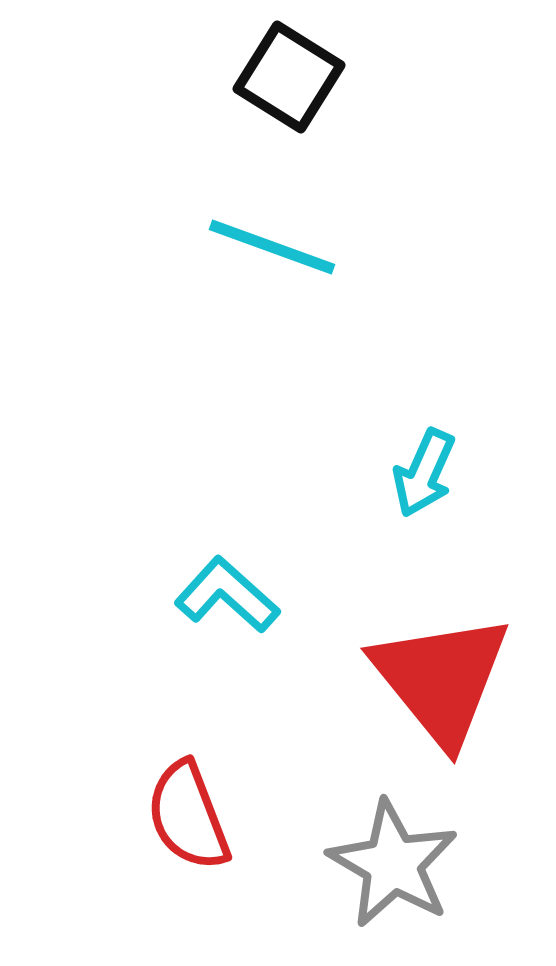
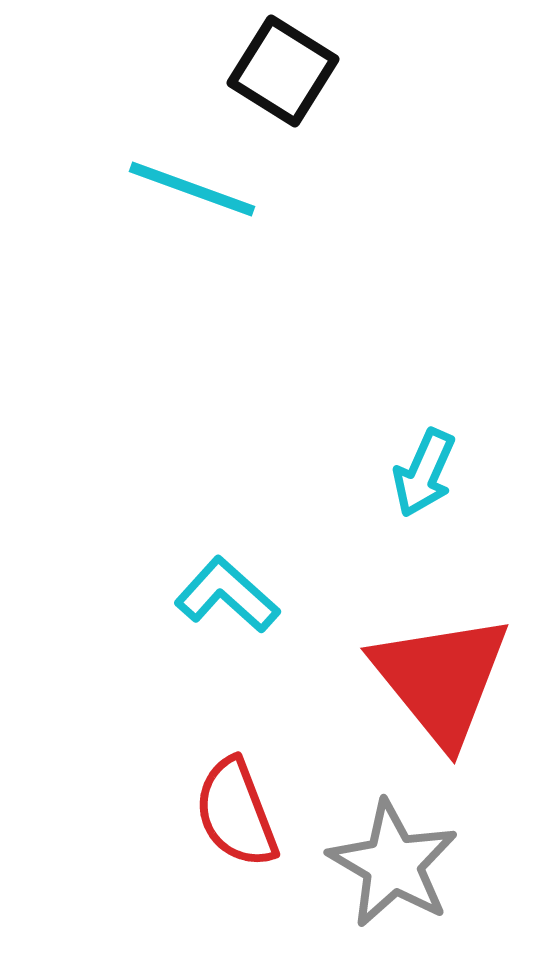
black square: moved 6 px left, 6 px up
cyan line: moved 80 px left, 58 px up
red semicircle: moved 48 px right, 3 px up
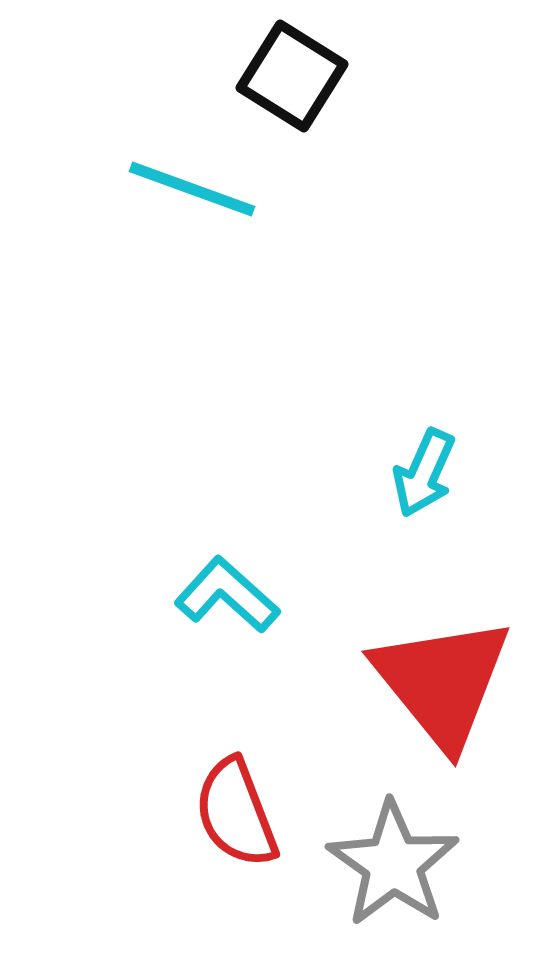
black square: moved 9 px right, 5 px down
red triangle: moved 1 px right, 3 px down
gray star: rotated 5 degrees clockwise
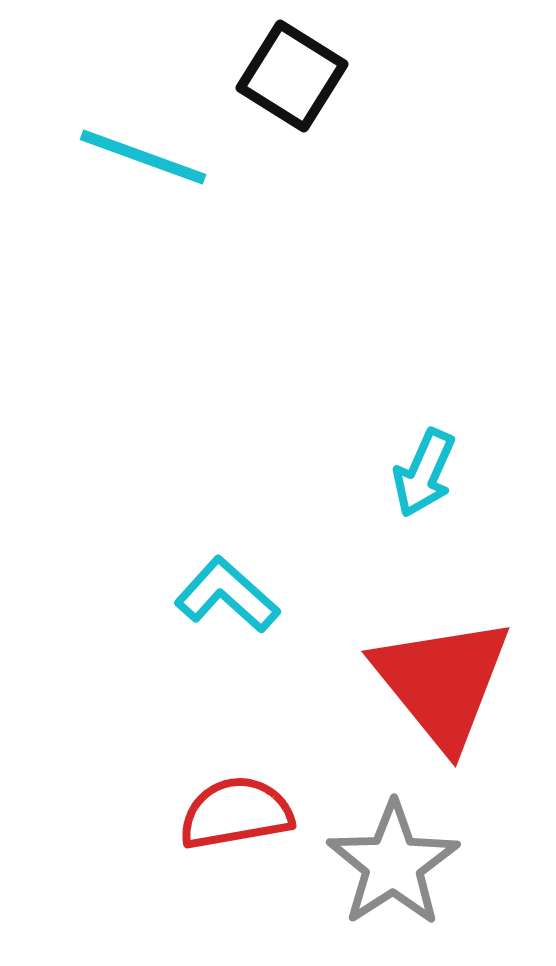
cyan line: moved 49 px left, 32 px up
red semicircle: rotated 101 degrees clockwise
gray star: rotated 4 degrees clockwise
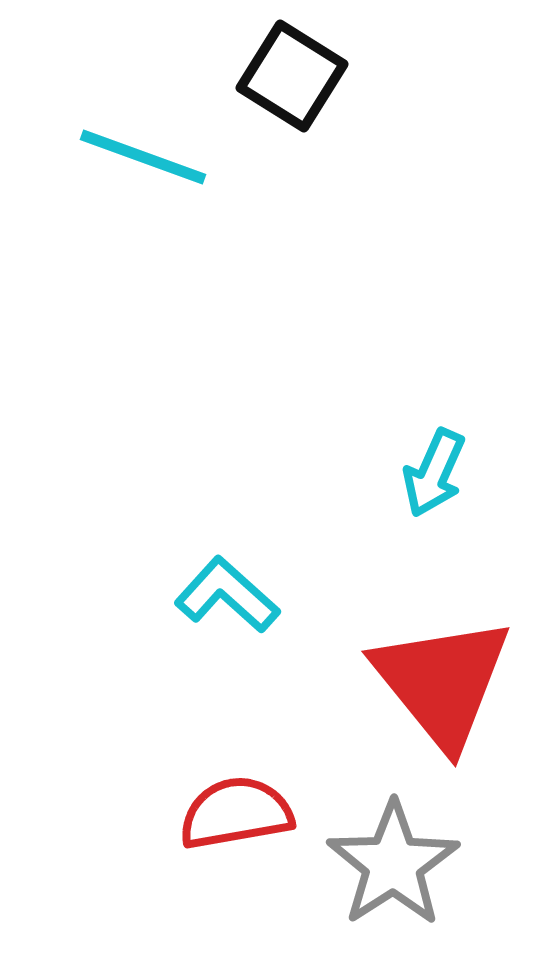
cyan arrow: moved 10 px right
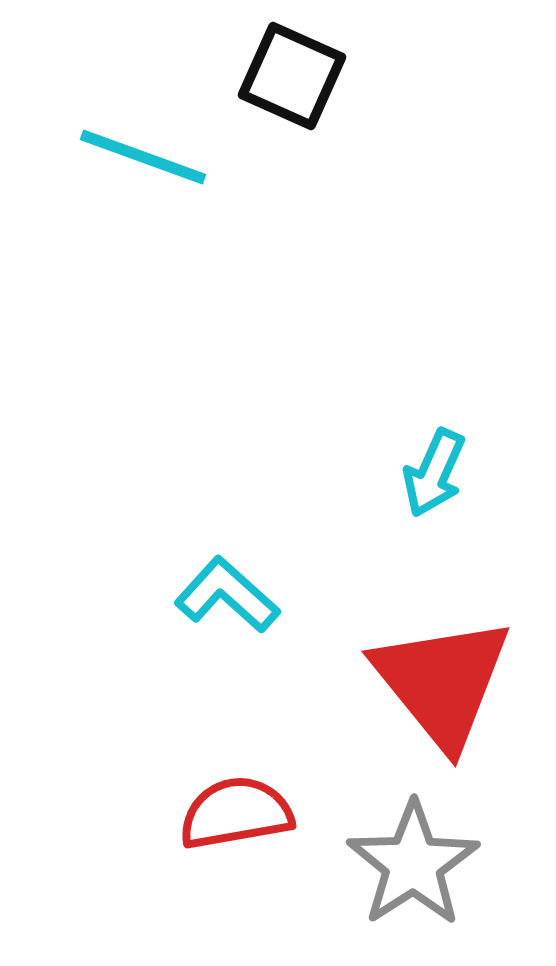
black square: rotated 8 degrees counterclockwise
gray star: moved 20 px right
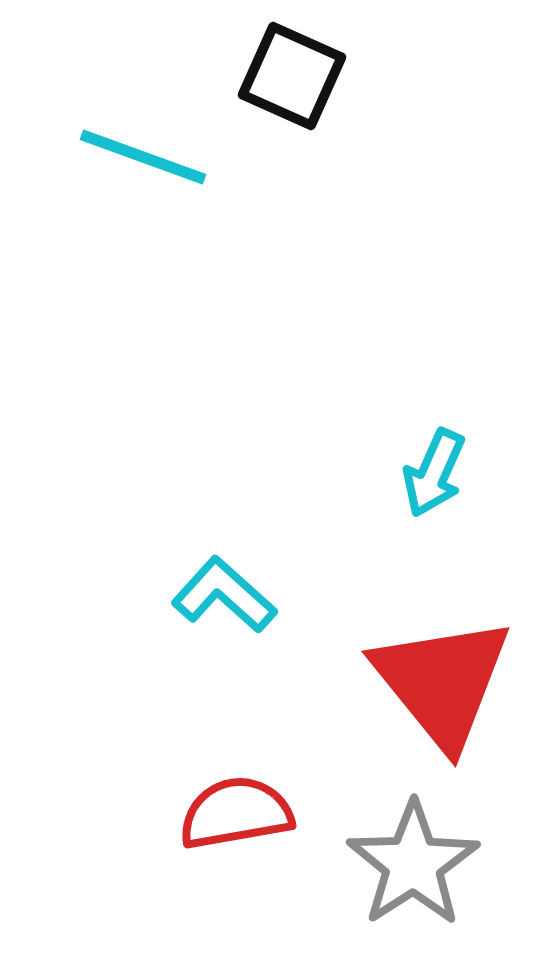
cyan L-shape: moved 3 px left
